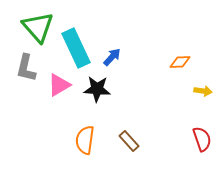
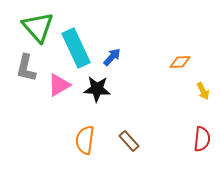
yellow arrow: rotated 54 degrees clockwise
red semicircle: rotated 25 degrees clockwise
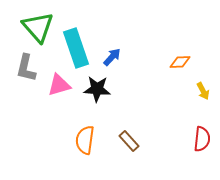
cyan rectangle: rotated 6 degrees clockwise
pink triangle: rotated 15 degrees clockwise
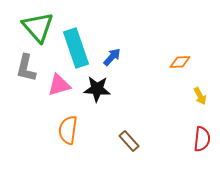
yellow arrow: moved 3 px left, 5 px down
orange semicircle: moved 17 px left, 10 px up
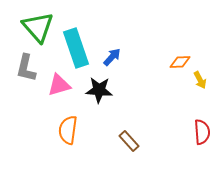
black star: moved 2 px right, 1 px down
yellow arrow: moved 16 px up
red semicircle: moved 7 px up; rotated 10 degrees counterclockwise
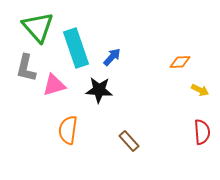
yellow arrow: moved 10 px down; rotated 36 degrees counterclockwise
pink triangle: moved 5 px left
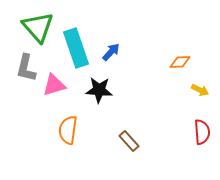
blue arrow: moved 1 px left, 5 px up
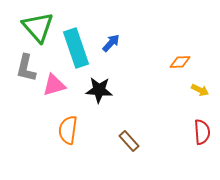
blue arrow: moved 9 px up
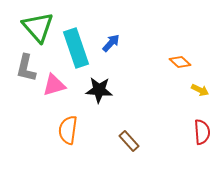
orange diamond: rotated 45 degrees clockwise
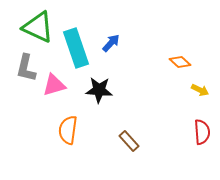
green triangle: rotated 24 degrees counterclockwise
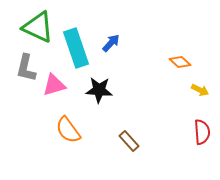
orange semicircle: rotated 44 degrees counterclockwise
